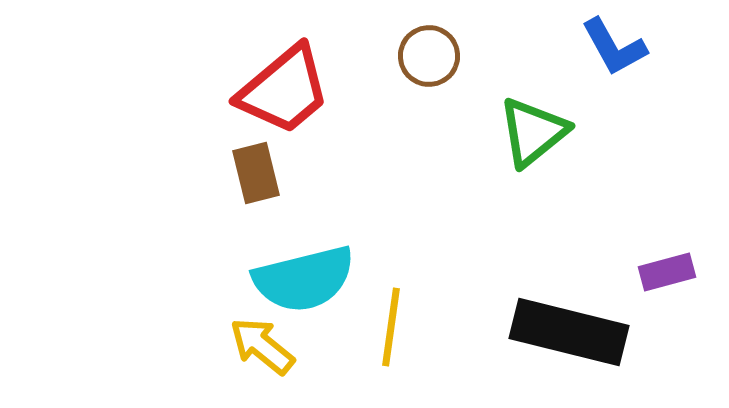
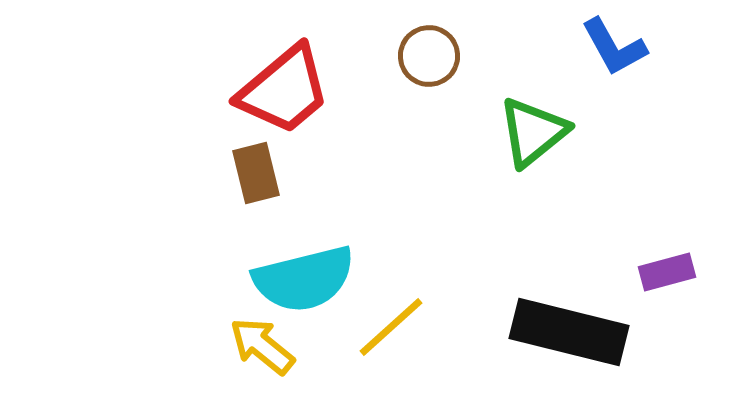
yellow line: rotated 40 degrees clockwise
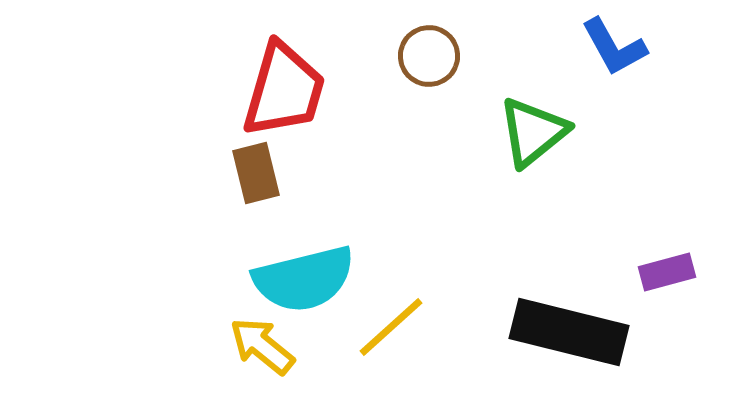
red trapezoid: rotated 34 degrees counterclockwise
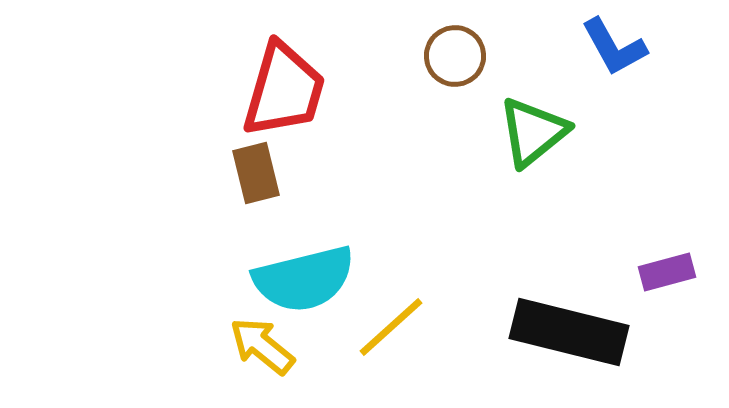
brown circle: moved 26 px right
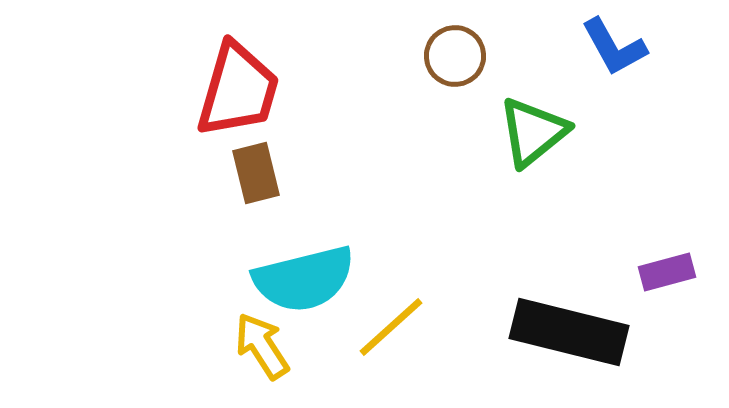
red trapezoid: moved 46 px left
yellow arrow: rotated 18 degrees clockwise
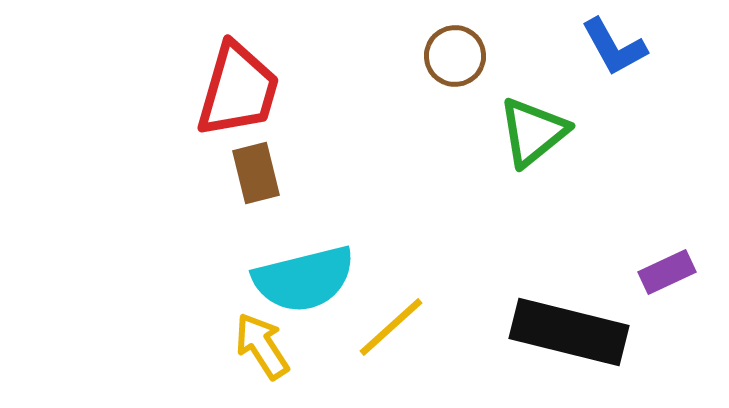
purple rectangle: rotated 10 degrees counterclockwise
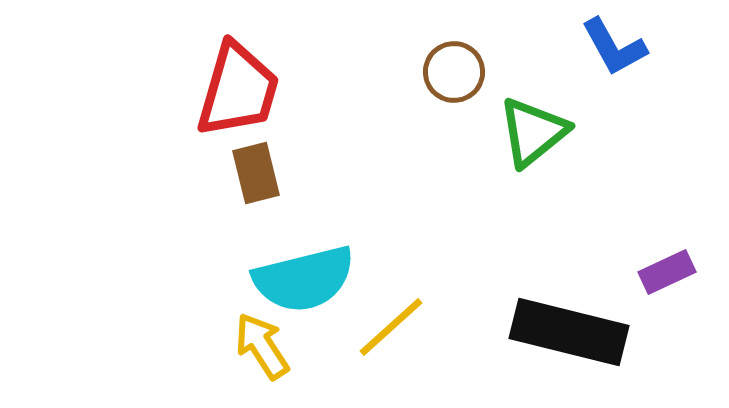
brown circle: moved 1 px left, 16 px down
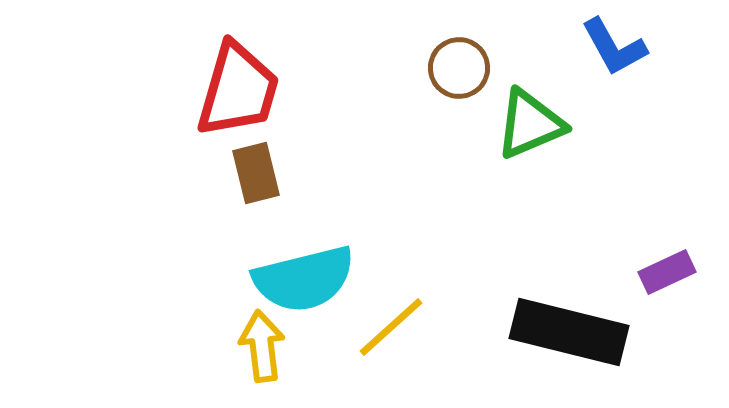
brown circle: moved 5 px right, 4 px up
green triangle: moved 3 px left, 8 px up; rotated 16 degrees clockwise
yellow arrow: rotated 26 degrees clockwise
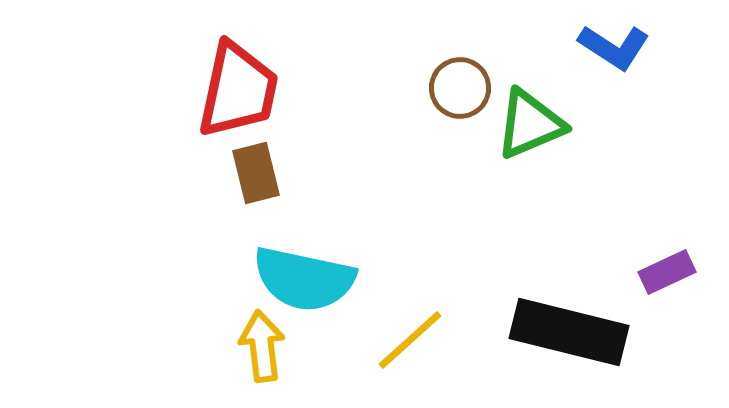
blue L-shape: rotated 28 degrees counterclockwise
brown circle: moved 1 px right, 20 px down
red trapezoid: rotated 4 degrees counterclockwise
cyan semicircle: rotated 26 degrees clockwise
yellow line: moved 19 px right, 13 px down
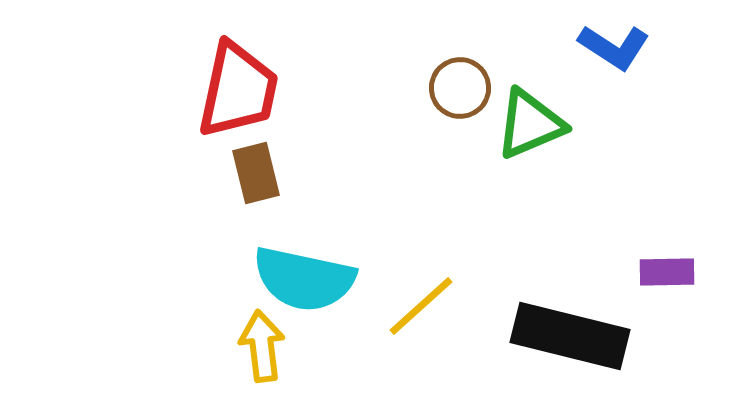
purple rectangle: rotated 24 degrees clockwise
black rectangle: moved 1 px right, 4 px down
yellow line: moved 11 px right, 34 px up
